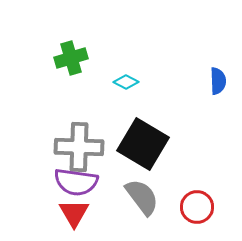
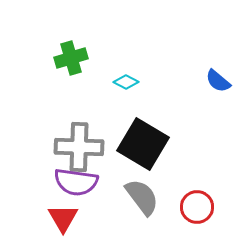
blue semicircle: rotated 132 degrees clockwise
red triangle: moved 11 px left, 5 px down
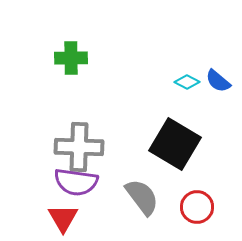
green cross: rotated 16 degrees clockwise
cyan diamond: moved 61 px right
black square: moved 32 px right
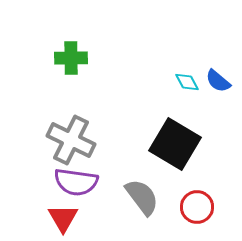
cyan diamond: rotated 35 degrees clockwise
gray cross: moved 8 px left, 7 px up; rotated 24 degrees clockwise
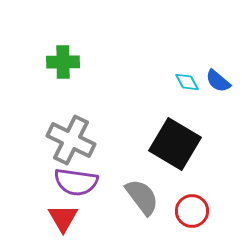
green cross: moved 8 px left, 4 px down
red circle: moved 5 px left, 4 px down
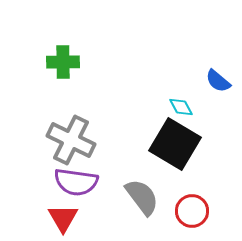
cyan diamond: moved 6 px left, 25 px down
